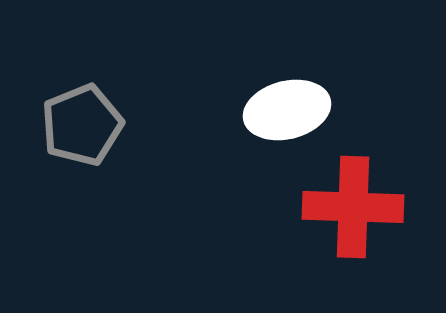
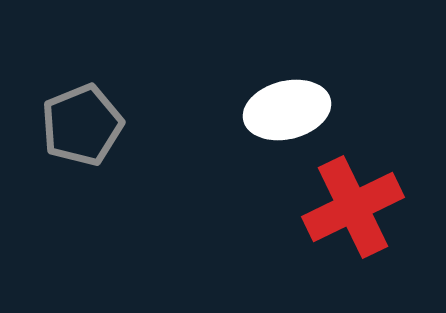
red cross: rotated 28 degrees counterclockwise
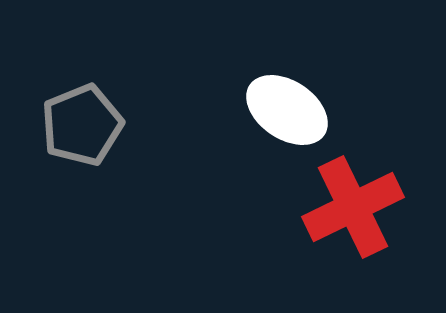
white ellipse: rotated 48 degrees clockwise
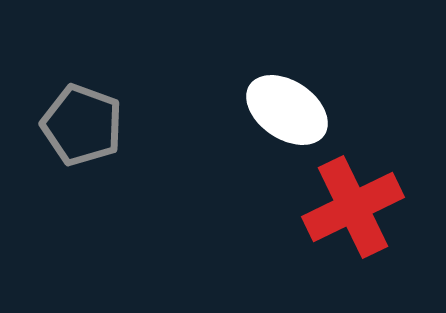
gray pentagon: rotated 30 degrees counterclockwise
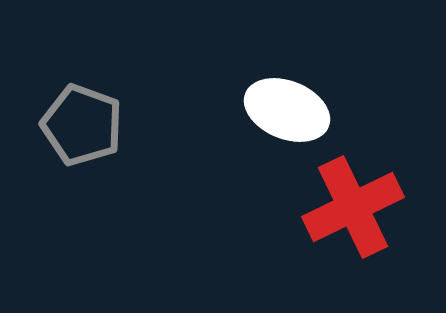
white ellipse: rotated 12 degrees counterclockwise
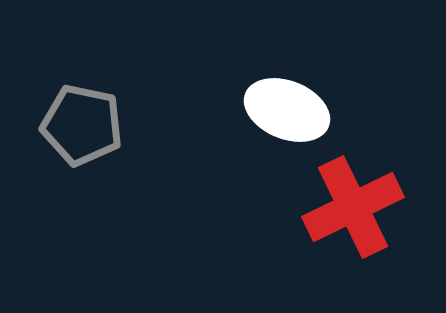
gray pentagon: rotated 8 degrees counterclockwise
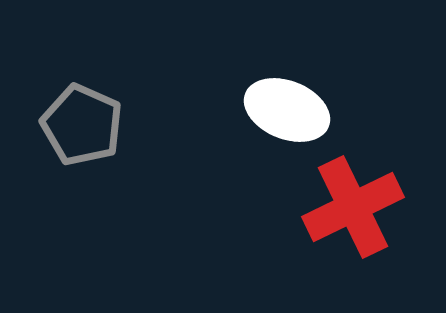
gray pentagon: rotated 12 degrees clockwise
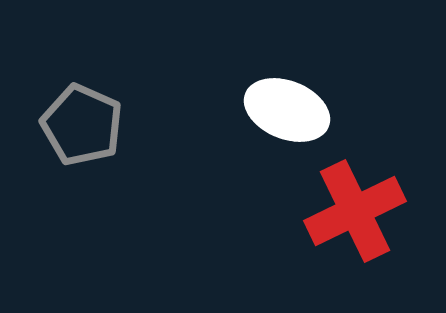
red cross: moved 2 px right, 4 px down
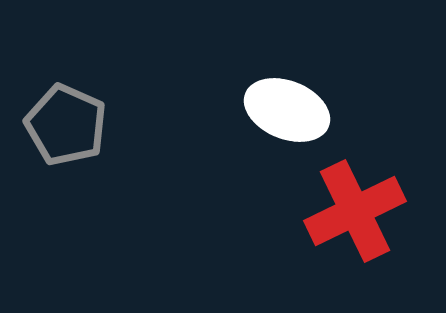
gray pentagon: moved 16 px left
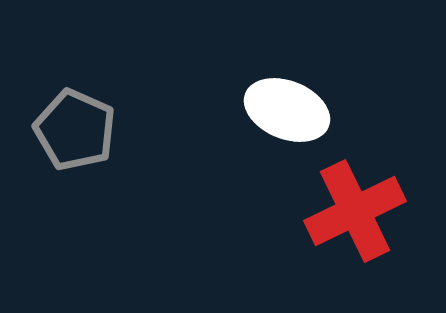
gray pentagon: moved 9 px right, 5 px down
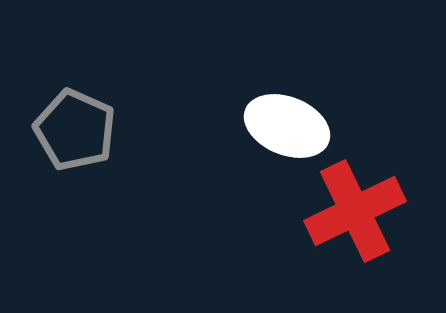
white ellipse: moved 16 px down
